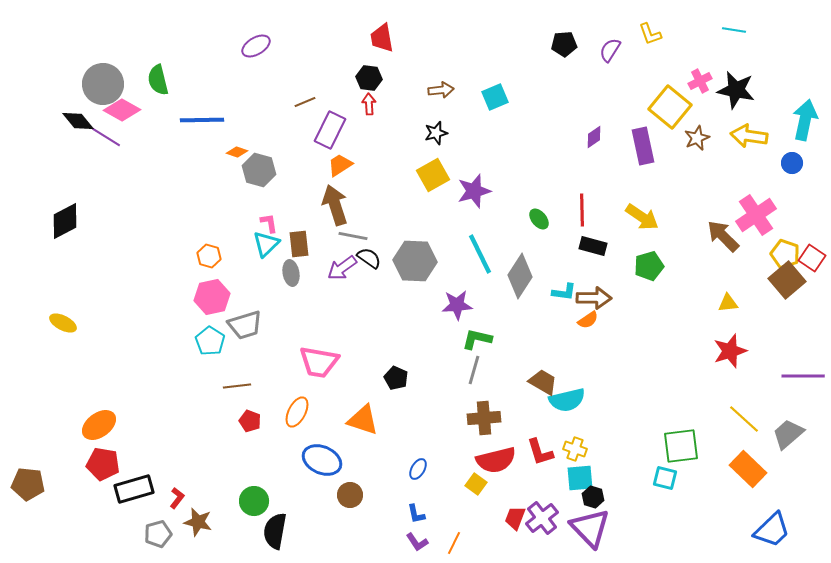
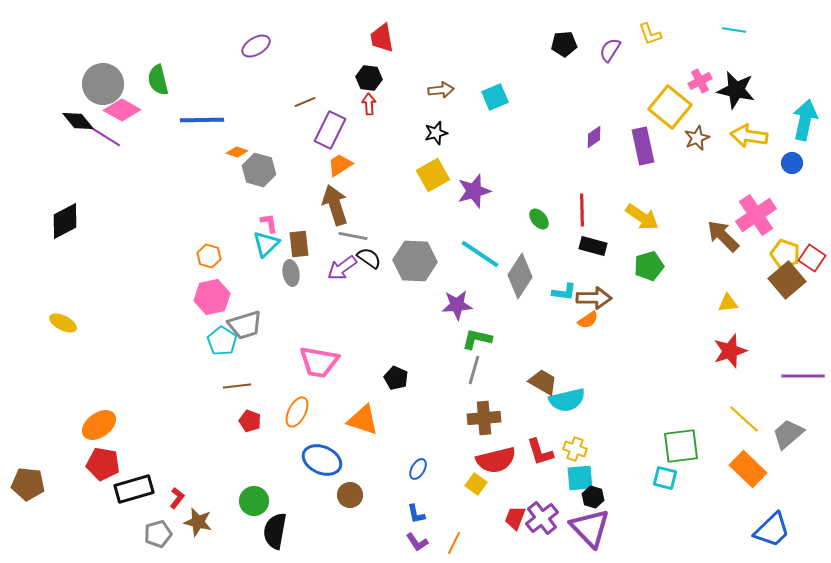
cyan line at (480, 254): rotated 30 degrees counterclockwise
cyan pentagon at (210, 341): moved 12 px right
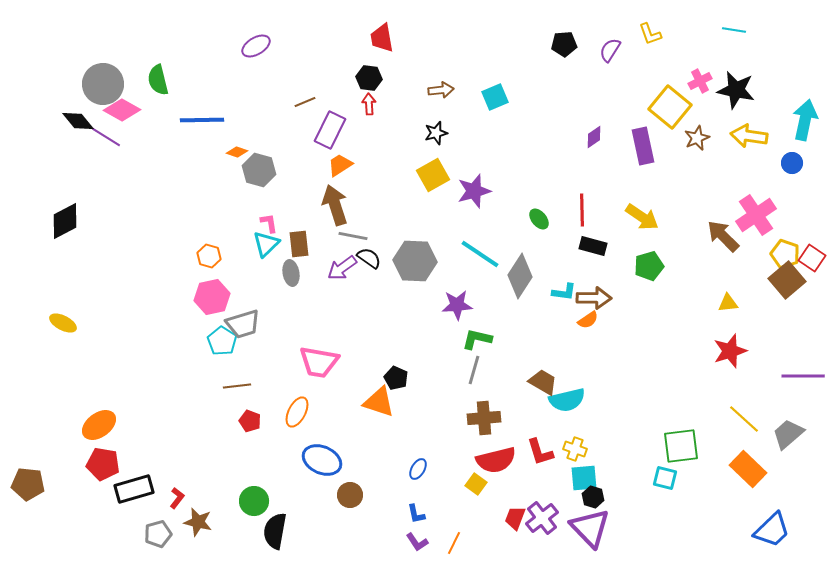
gray trapezoid at (245, 325): moved 2 px left, 1 px up
orange triangle at (363, 420): moved 16 px right, 18 px up
cyan square at (580, 478): moved 4 px right
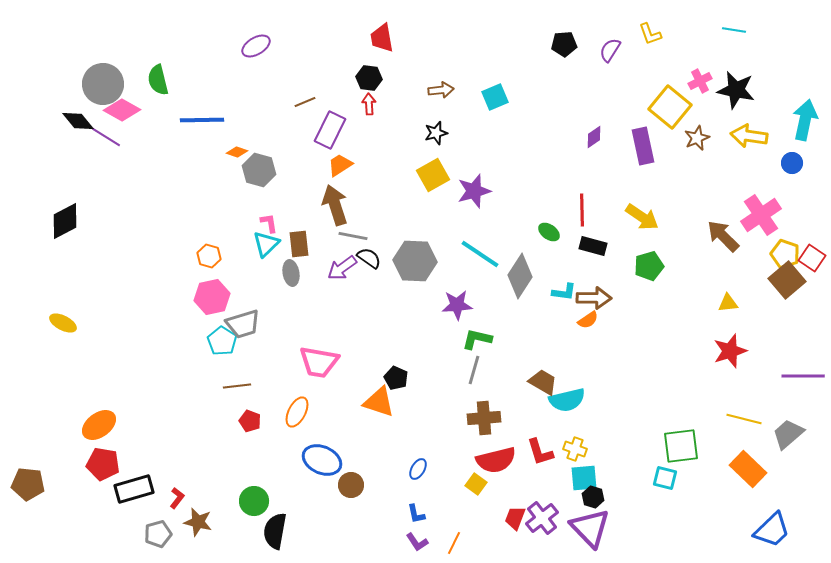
pink cross at (756, 215): moved 5 px right
green ellipse at (539, 219): moved 10 px right, 13 px down; rotated 15 degrees counterclockwise
yellow line at (744, 419): rotated 28 degrees counterclockwise
brown circle at (350, 495): moved 1 px right, 10 px up
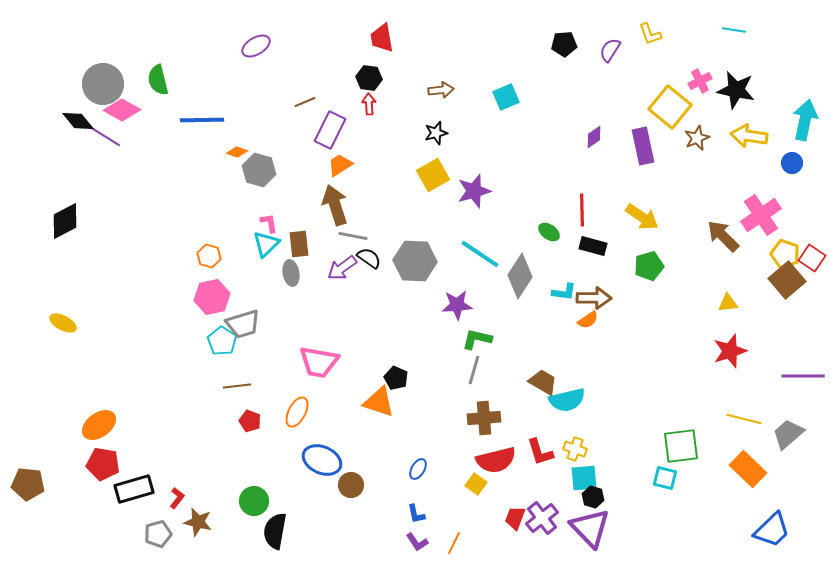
cyan square at (495, 97): moved 11 px right
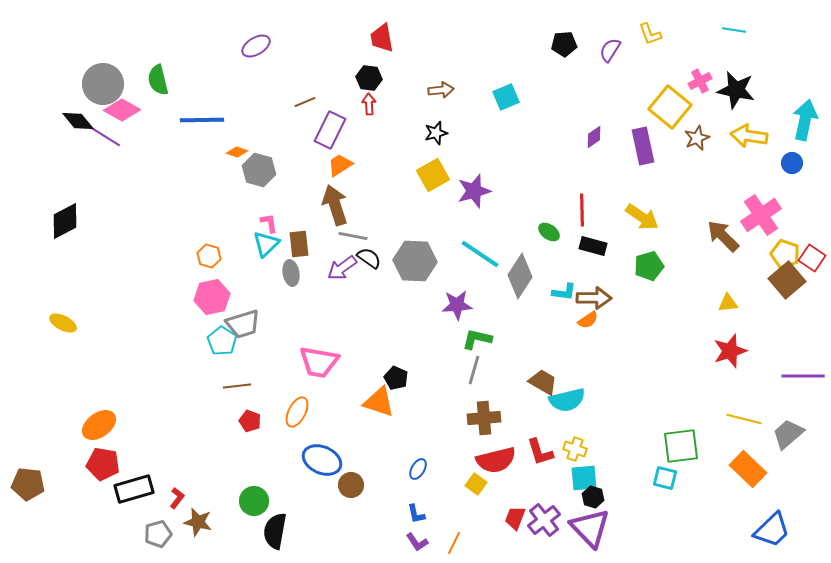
purple cross at (542, 518): moved 2 px right, 2 px down
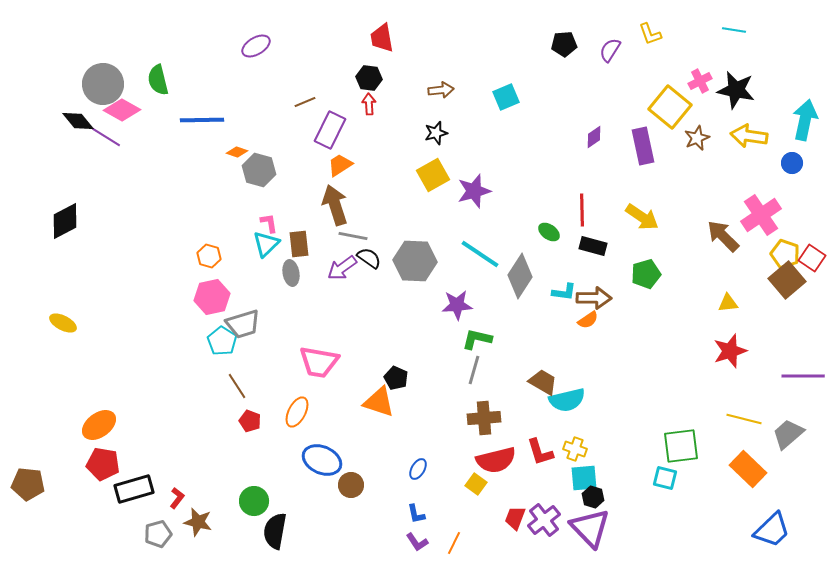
green pentagon at (649, 266): moved 3 px left, 8 px down
brown line at (237, 386): rotated 64 degrees clockwise
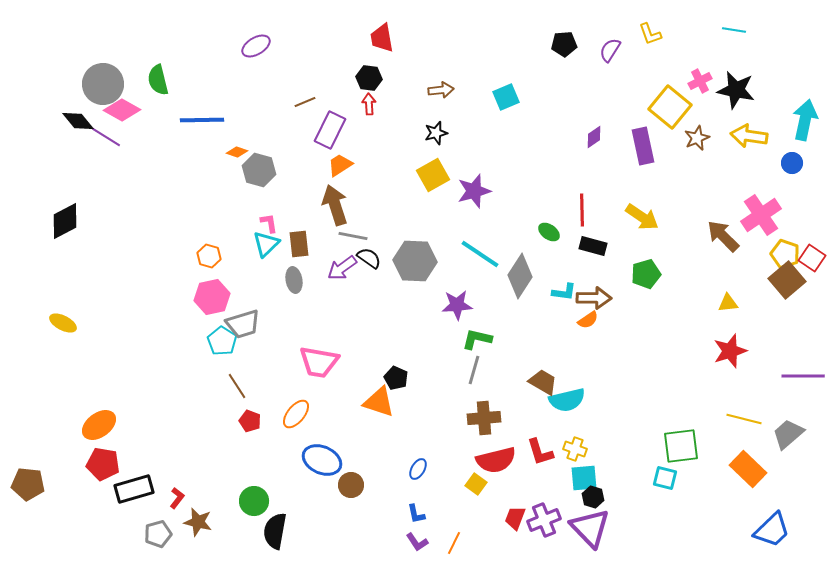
gray ellipse at (291, 273): moved 3 px right, 7 px down
orange ellipse at (297, 412): moved 1 px left, 2 px down; rotated 12 degrees clockwise
purple cross at (544, 520): rotated 16 degrees clockwise
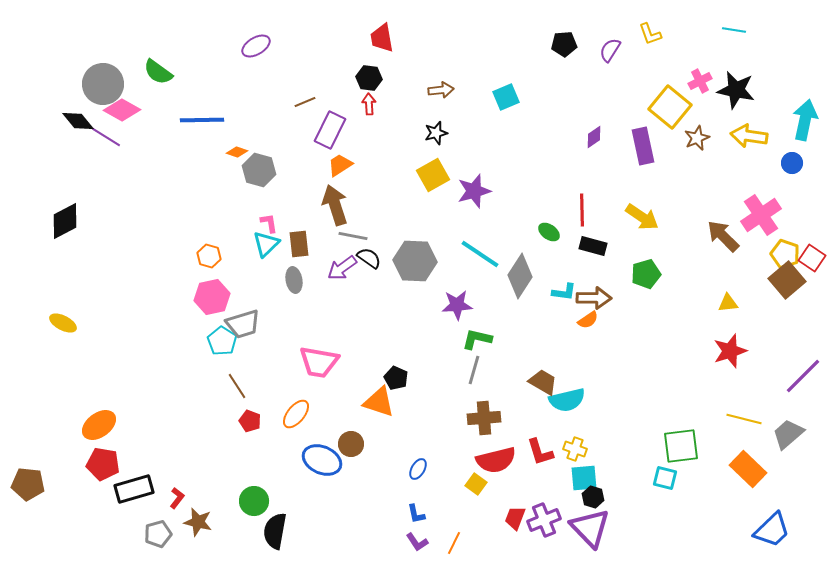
green semicircle at (158, 80): moved 8 px up; rotated 40 degrees counterclockwise
purple line at (803, 376): rotated 45 degrees counterclockwise
brown circle at (351, 485): moved 41 px up
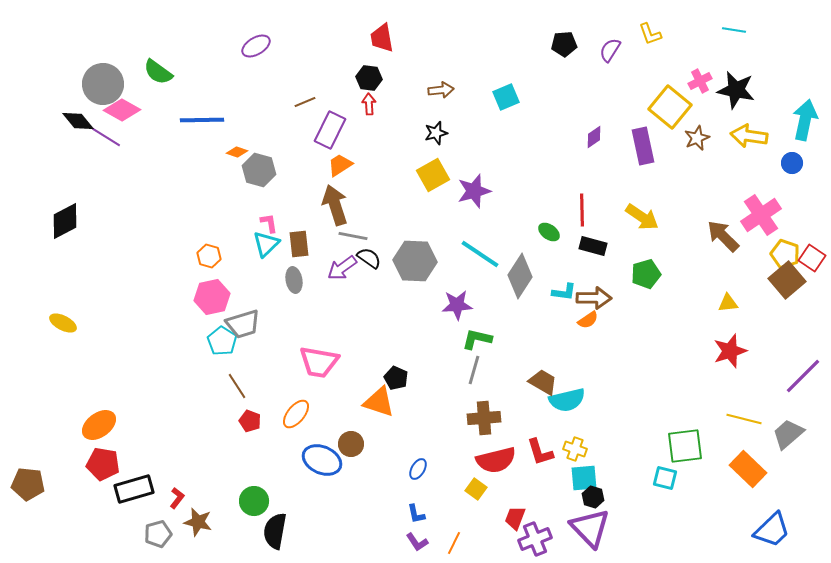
green square at (681, 446): moved 4 px right
yellow square at (476, 484): moved 5 px down
purple cross at (544, 520): moved 9 px left, 19 px down
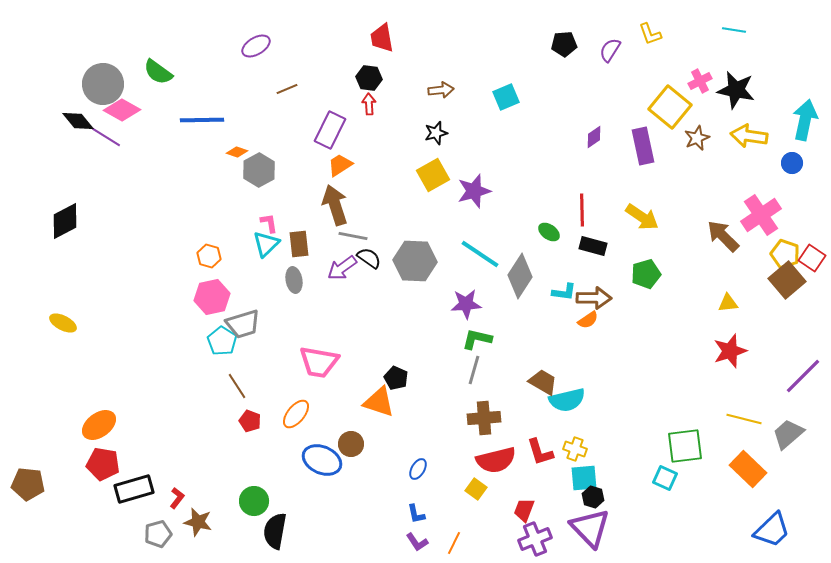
brown line at (305, 102): moved 18 px left, 13 px up
gray hexagon at (259, 170): rotated 16 degrees clockwise
purple star at (457, 305): moved 9 px right, 1 px up
cyan square at (665, 478): rotated 10 degrees clockwise
red trapezoid at (515, 518): moved 9 px right, 8 px up
